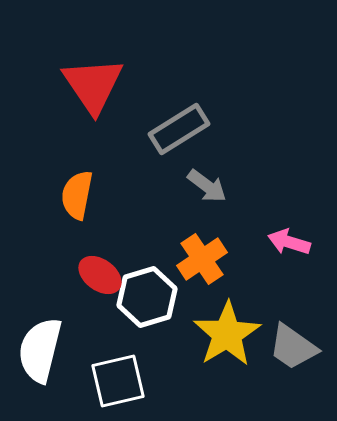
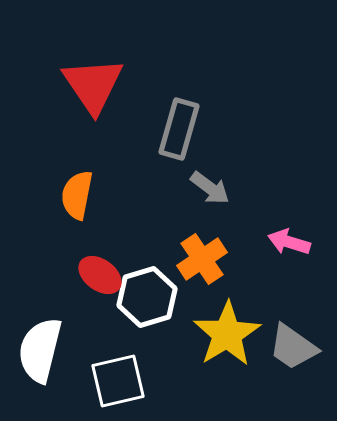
gray rectangle: rotated 42 degrees counterclockwise
gray arrow: moved 3 px right, 2 px down
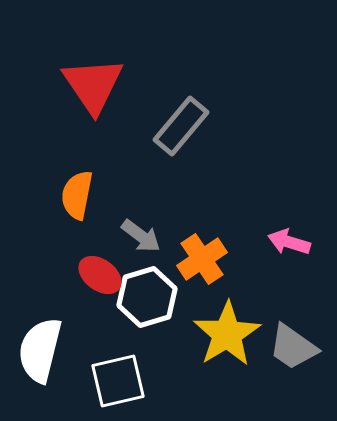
gray rectangle: moved 2 px right, 3 px up; rotated 24 degrees clockwise
gray arrow: moved 69 px left, 48 px down
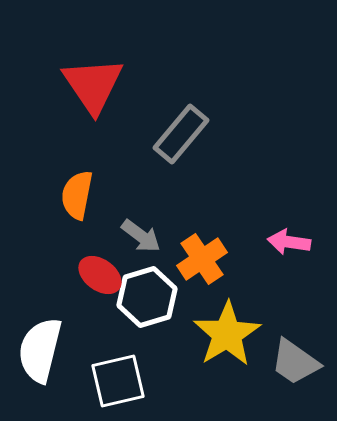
gray rectangle: moved 8 px down
pink arrow: rotated 9 degrees counterclockwise
gray trapezoid: moved 2 px right, 15 px down
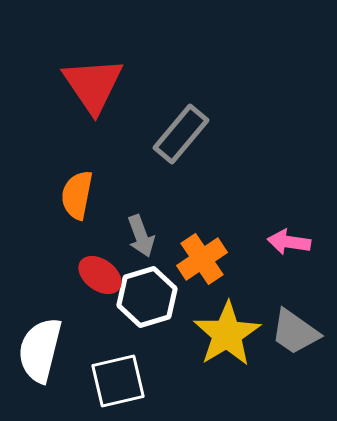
gray arrow: rotated 33 degrees clockwise
gray trapezoid: moved 30 px up
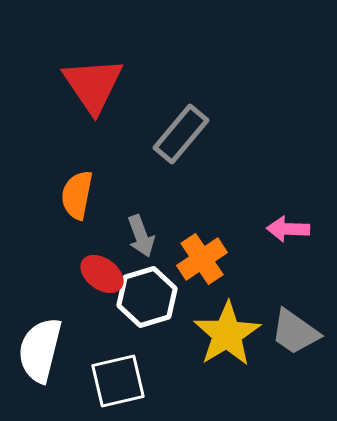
pink arrow: moved 1 px left, 13 px up; rotated 6 degrees counterclockwise
red ellipse: moved 2 px right, 1 px up
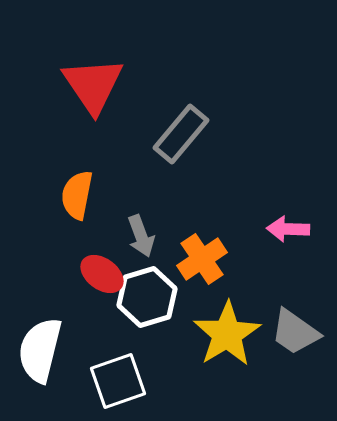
white square: rotated 6 degrees counterclockwise
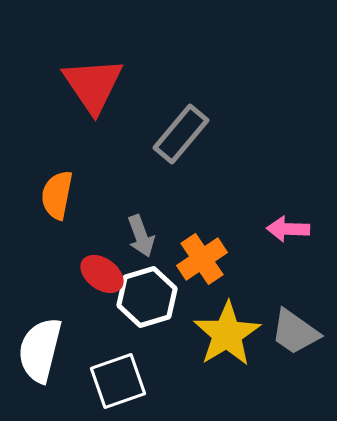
orange semicircle: moved 20 px left
